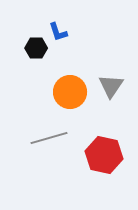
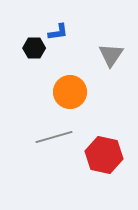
blue L-shape: rotated 80 degrees counterclockwise
black hexagon: moved 2 px left
gray triangle: moved 31 px up
gray line: moved 5 px right, 1 px up
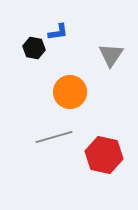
black hexagon: rotated 10 degrees clockwise
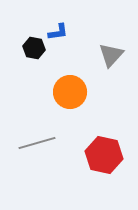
gray triangle: rotated 8 degrees clockwise
gray line: moved 17 px left, 6 px down
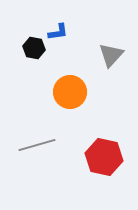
gray line: moved 2 px down
red hexagon: moved 2 px down
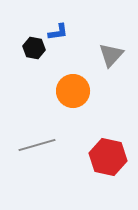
orange circle: moved 3 px right, 1 px up
red hexagon: moved 4 px right
